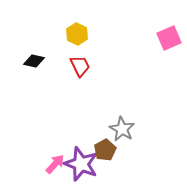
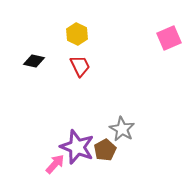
purple star: moved 4 px left, 17 px up
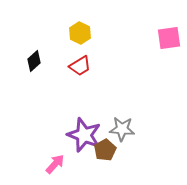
yellow hexagon: moved 3 px right, 1 px up
pink square: rotated 15 degrees clockwise
black diamond: rotated 55 degrees counterclockwise
red trapezoid: rotated 85 degrees clockwise
gray star: rotated 25 degrees counterclockwise
purple star: moved 7 px right, 12 px up
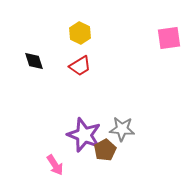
black diamond: rotated 65 degrees counterclockwise
pink arrow: moved 1 px down; rotated 105 degrees clockwise
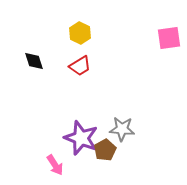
purple star: moved 3 px left, 3 px down
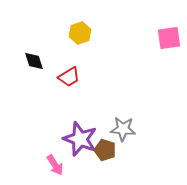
yellow hexagon: rotated 15 degrees clockwise
red trapezoid: moved 11 px left, 11 px down
gray star: moved 1 px right
purple star: moved 1 px left, 1 px down
brown pentagon: rotated 25 degrees counterclockwise
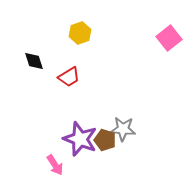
pink square: rotated 30 degrees counterclockwise
brown pentagon: moved 10 px up
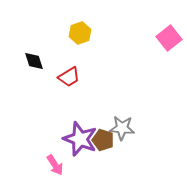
gray star: moved 1 px left, 1 px up
brown pentagon: moved 2 px left
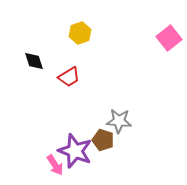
gray star: moved 3 px left, 7 px up
purple star: moved 5 px left, 12 px down
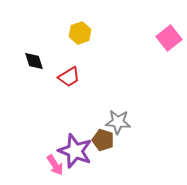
gray star: moved 1 px left, 1 px down
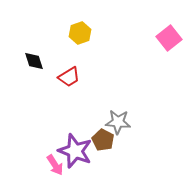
brown pentagon: rotated 10 degrees clockwise
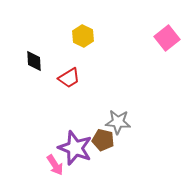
yellow hexagon: moved 3 px right, 3 px down; rotated 15 degrees counterclockwise
pink square: moved 2 px left
black diamond: rotated 15 degrees clockwise
red trapezoid: moved 1 px down
brown pentagon: rotated 15 degrees counterclockwise
purple star: moved 3 px up
